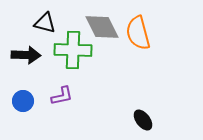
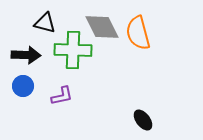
blue circle: moved 15 px up
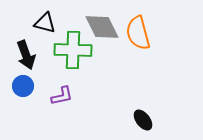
black arrow: rotated 68 degrees clockwise
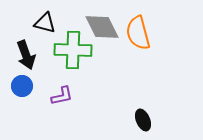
blue circle: moved 1 px left
black ellipse: rotated 15 degrees clockwise
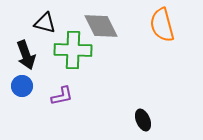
gray diamond: moved 1 px left, 1 px up
orange semicircle: moved 24 px right, 8 px up
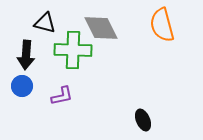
gray diamond: moved 2 px down
black arrow: rotated 24 degrees clockwise
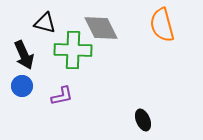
black arrow: moved 2 px left; rotated 28 degrees counterclockwise
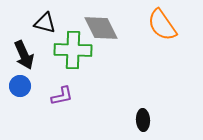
orange semicircle: rotated 20 degrees counterclockwise
blue circle: moved 2 px left
black ellipse: rotated 20 degrees clockwise
